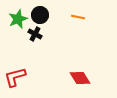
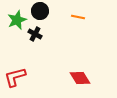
black circle: moved 4 px up
green star: moved 1 px left, 1 px down
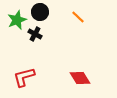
black circle: moved 1 px down
orange line: rotated 32 degrees clockwise
red L-shape: moved 9 px right
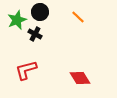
red L-shape: moved 2 px right, 7 px up
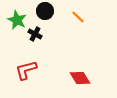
black circle: moved 5 px right, 1 px up
green star: rotated 24 degrees counterclockwise
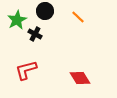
green star: rotated 18 degrees clockwise
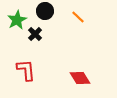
black cross: rotated 16 degrees clockwise
red L-shape: rotated 100 degrees clockwise
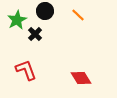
orange line: moved 2 px up
red L-shape: rotated 15 degrees counterclockwise
red diamond: moved 1 px right
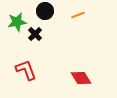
orange line: rotated 64 degrees counterclockwise
green star: moved 2 px down; rotated 18 degrees clockwise
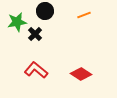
orange line: moved 6 px right
red L-shape: moved 10 px right; rotated 30 degrees counterclockwise
red diamond: moved 4 px up; rotated 25 degrees counterclockwise
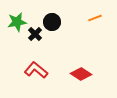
black circle: moved 7 px right, 11 px down
orange line: moved 11 px right, 3 px down
